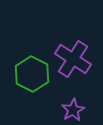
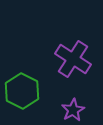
green hexagon: moved 10 px left, 17 px down
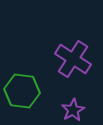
green hexagon: rotated 20 degrees counterclockwise
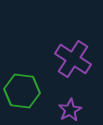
purple star: moved 3 px left
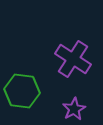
purple star: moved 4 px right, 1 px up
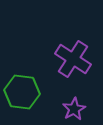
green hexagon: moved 1 px down
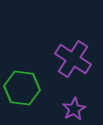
green hexagon: moved 4 px up
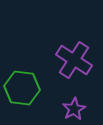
purple cross: moved 1 px right, 1 px down
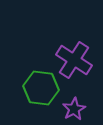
green hexagon: moved 19 px right
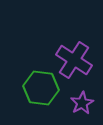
purple star: moved 8 px right, 6 px up
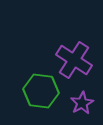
green hexagon: moved 3 px down
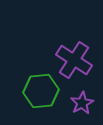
green hexagon: rotated 12 degrees counterclockwise
